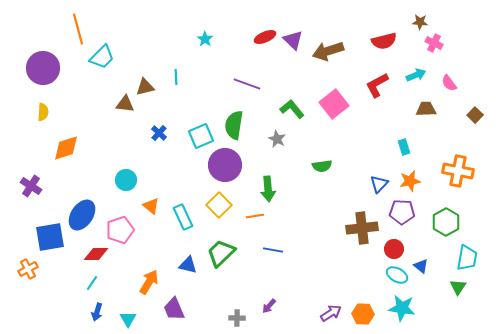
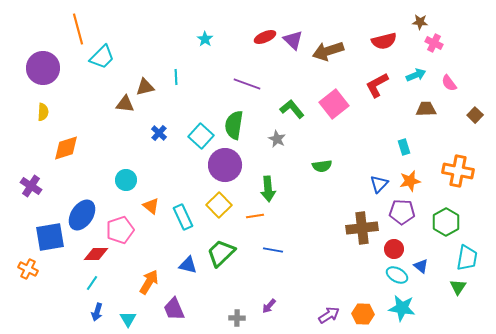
cyan square at (201, 136): rotated 25 degrees counterclockwise
orange cross at (28, 269): rotated 36 degrees counterclockwise
purple arrow at (331, 313): moved 2 px left, 2 px down
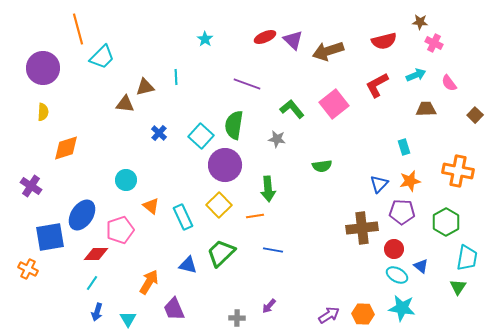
gray star at (277, 139): rotated 18 degrees counterclockwise
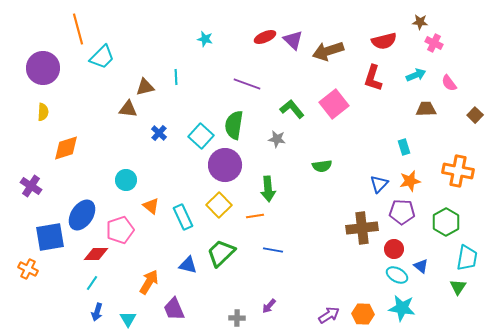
cyan star at (205, 39): rotated 21 degrees counterclockwise
red L-shape at (377, 85): moved 4 px left, 7 px up; rotated 44 degrees counterclockwise
brown triangle at (125, 104): moved 3 px right, 5 px down
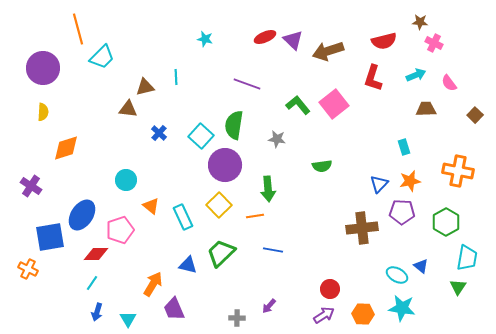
green L-shape at (292, 109): moved 6 px right, 4 px up
red circle at (394, 249): moved 64 px left, 40 px down
orange arrow at (149, 282): moved 4 px right, 2 px down
purple arrow at (329, 315): moved 5 px left
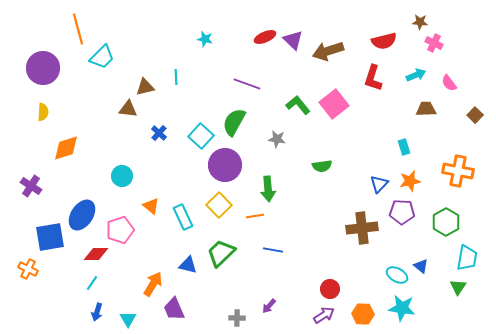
green semicircle at (234, 125): moved 3 px up; rotated 20 degrees clockwise
cyan circle at (126, 180): moved 4 px left, 4 px up
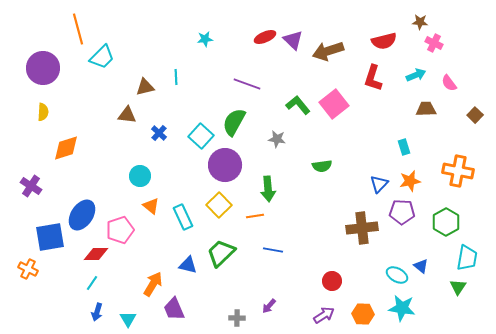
cyan star at (205, 39): rotated 21 degrees counterclockwise
brown triangle at (128, 109): moved 1 px left, 6 px down
cyan circle at (122, 176): moved 18 px right
red circle at (330, 289): moved 2 px right, 8 px up
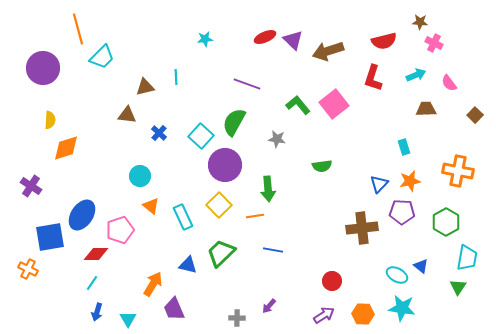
yellow semicircle at (43, 112): moved 7 px right, 8 px down
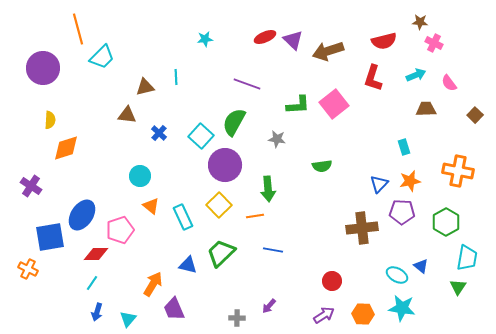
green L-shape at (298, 105): rotated 125 degrees clockwise
cyan triangle at (128, 319): rotated 12 degrees clockwise
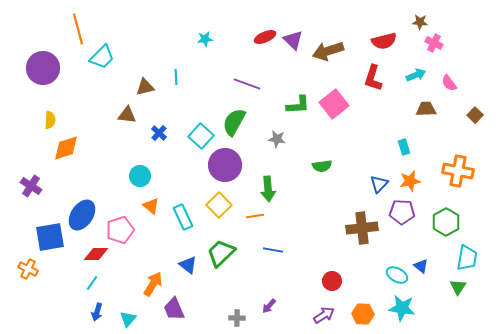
blue triangle at (188, 265): rotated 24 degrees clockwise
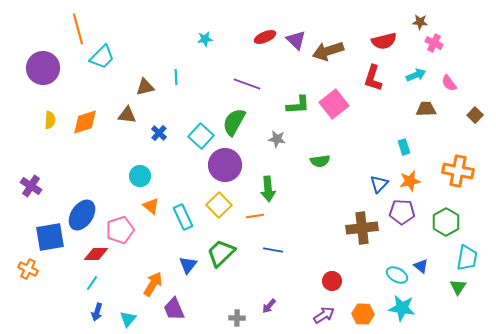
purple triangle at (293, 40): moved 3 px right
orange diamond at (66, 148): moved 19 px right, 26 px up
green semicircle at (322, 166): moved 2 px left, 5 px up
blue triangle at (188, 265): rotated 30 degrees clockwise
